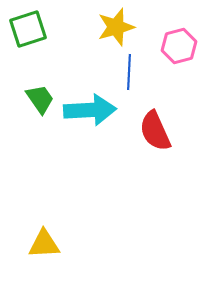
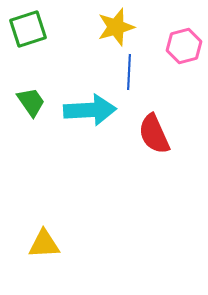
pink hexagon: moved 5 px right
green trapezoid: moved 9 px left, 3 px down
red semicircle: moved 1 px left, 3 px down
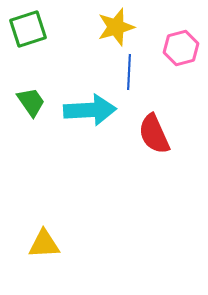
pink hexagon: moved 3 px left, 2 px down
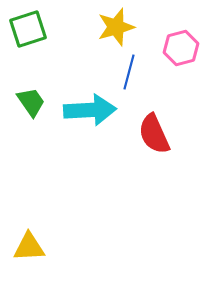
blue line: rotated 12 degrees clockwise
yellow triangle: moved 15 px left, 3 px down
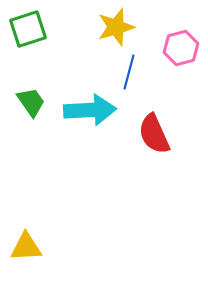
yellow triangle: moved 3 px left
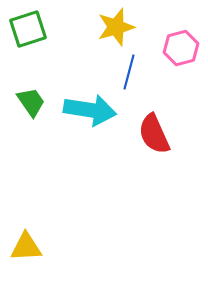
cyan arrow: rotated 12 degrees clockwise
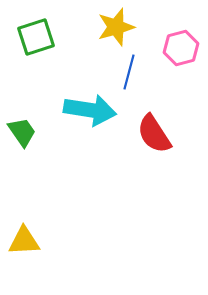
green square: moved 8 px right, 8 px down
green trapezoid: moved 9 px left, 30 px down
red semicircle: rotated 9 degrees counterclockwise
yellow triangle: moved 2 px left, 6 px up
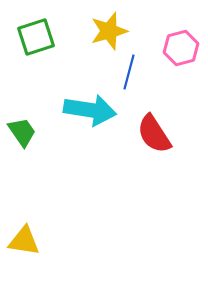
yellow star: moved 7 px left, 4 px down
yellow triangle: rotated 12 degrees clockwise
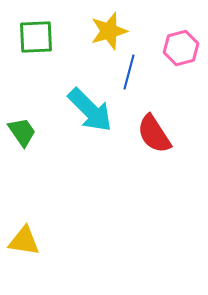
green square: rotated 15 degrees clockwise
cyan arrow: rotated 36 degrees clockwise
